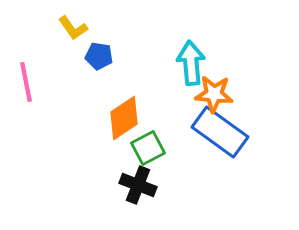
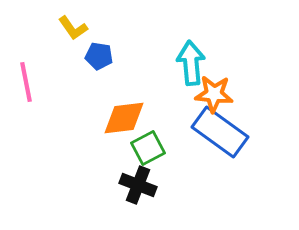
orange diamond: rotated 27 degrees clockwise
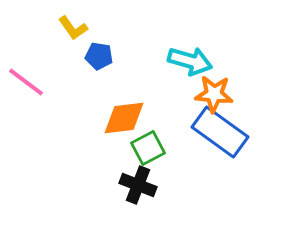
cyan arrow: moved 1 px left, 2 px up; rotated 111 degrees clockwise
pink line: rotated 42 degrees counterclockwise
